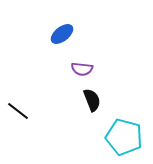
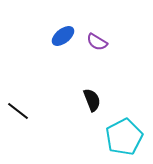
blue ellipse: moved 1 px right, 2 px down
purple semicircle: moved 15 px right, 27 px up; rotated 25 degrees clockwise
cyan pentagon: rotated 30 degrees clockwise
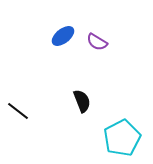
black semicircle: moved 10 px left, 1 px down
cyan pentagon: moved 2 px left, 1 px down
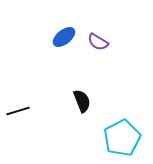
blue ellipse: moved 1 px right, 1 px down
purple semicircle: moved 1 px right
black line: rotated 55 degrees counterclockwise
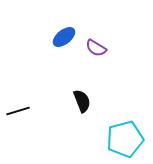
purple semicircle: moved 2 px left, 6 px down
cyan pentagon: moved 3 px right, 1 px down; rotated 12 degrees clockwise
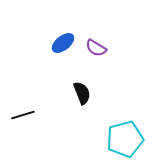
blue ellipse: moved 1 px left, 6 px down
black semicircle: moved 8 px up
black line: moved 5 px right, 4 px down
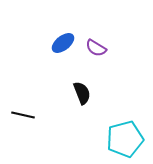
black line: rotated 30 degrees clockwise
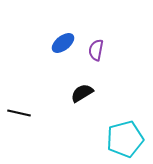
purple semicircle: moved 2 px down; rotated 70 degrees clockwise
black semicircle: rotated 100 degrees counterclockwise
black line: moved 4 px left, 2 px up
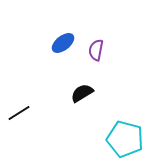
black line: rotated 45 degrees counterclockwise
cyan pentagon: rotated 30 degrees clockwise
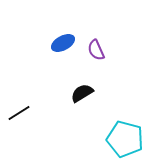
blue ellipse: rotated 10 degrees clockwise
purple semicircle: rotated 35 degrees counterclockwise
